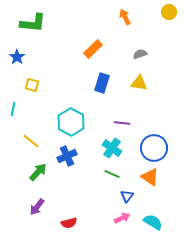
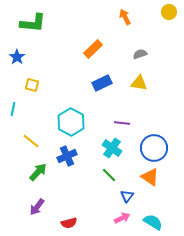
blue rectangle: rotated 48 degrees clockwise
green line: moved 3 px left, 1 px down; rotated 21 degrees clockwise
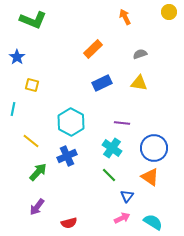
green L-shape: moved 3 px up; rotated 16 degrees clockwise
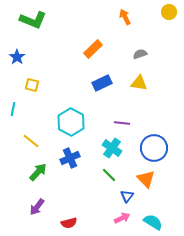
blue cross: moved 3 px right, 2 px down
orange triangle: moved 4 px left, 2 px down; rotated 12 degrees clockwise
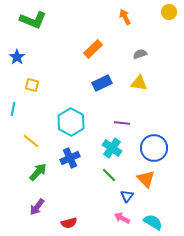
pink arrow: rotated 126 degrees counterclockwise
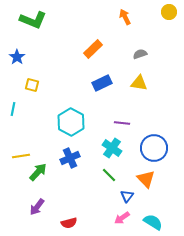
yellow line: moved 10 px left, 15 px down; rotated 48 degrees counterclockwise
pink arrow: rotated 63 degrees counterclockwise
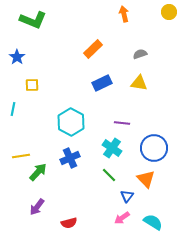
orange arrow: moved 1 px left, 3 px up; rotated 14 degrees clockwise
yellow square: rotated 16 degrees counterclockwise
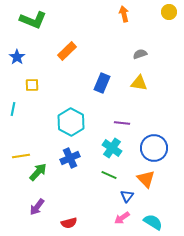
orange rectangle: moved 26 px left, 2 px down
blue rectangle: rotated 42 degrees counterclockwise
green line: rotated 21 degrees counterclockwise
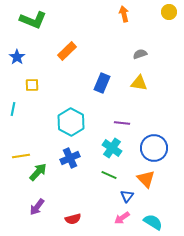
red semicircle: moved 4 px right, 4 px up
